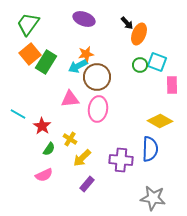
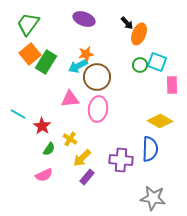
purple rectangle: moved 7 px up
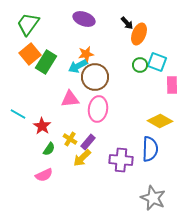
brown circle: moved 2 px left
purple rectangle: moved 1 px right, 35 px up
gray star: rotated 15 degrees clockwise
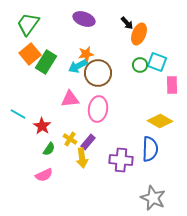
brown circle: moved 3 px right, 4 px up
yellow arrow: rotated 54 degrees counterclockwise
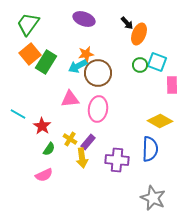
purple cross: moved 4 px left
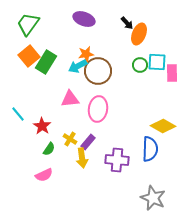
orange square: moved 1 px left, 2 px down
cyan square: rotated 18 degrees counterclockwise
brown circle: moved 2 px up
pink rectangle: moved 12 px up
cyan line: rotated 21 degrees clockwise
yellow diamond: moved 3 px right, 5 px down
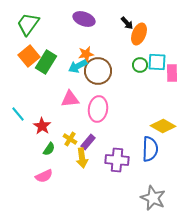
pink semicircle: moved 1 px down
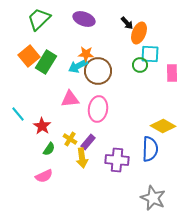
green trapezoid: moved 11 px right, 5 px up; rotated 10 degrees clockwise
orange ellipse: moved 1 px up
orange star: rotated 14 degrees clockwise
cyan square: moved 7 px left, 8 px up
